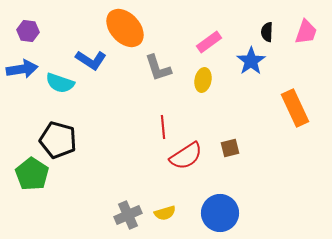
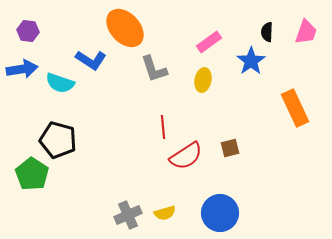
gray L-shape: moved 4 px left, 1 px down
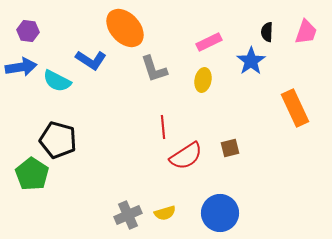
pink rectangle: rotated 10 degrees clockwise
blue arrow: moved 1 px left, 2 px up
cyan semicircle: moved 3 px left, 2 px up; rotated 8 degrees clockwise
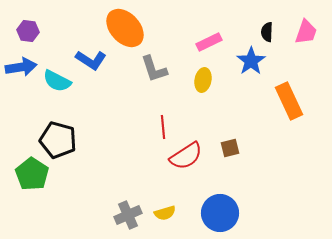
orange rectangle: moved 6 px left, 7 px up
